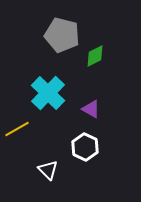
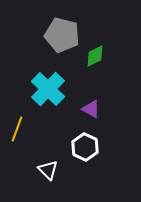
cyan cross: moved 4 px up
yellow line: rotated 40 degrees counterclockwise
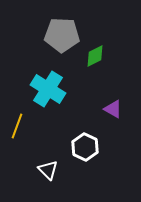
gray pentagon: rotated 12 degrees counterclockwise
cyan cross: rotated 12 degrees counterclockwise
purple triangle: moved 22 px right
yellow line: moved 3 px up
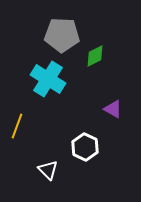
cyan cross: moved 10 px up
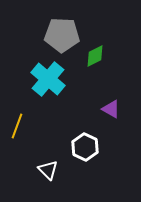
cyan cross: rotated 8 degrees clockwise
purple triangle: moved 2 px left
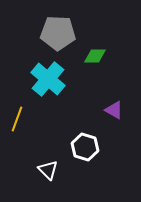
gray pentagon: moved 4 px left, 2 px up
green diamond: rotated 25 degrees clockwise
purple triangle: moved 3 px right, 1 px down
yellow line: moved 7 px up
white hexagon: rotated 8 degrees counterclockwise
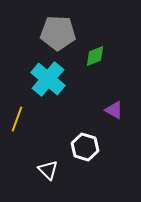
green diamond: rotated 20 degrees counterclockwise
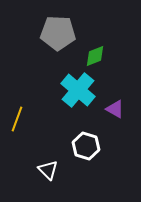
cyan cross: moved 30 px right, 11 px down
purple triangle: moved 1 px right, 1 px up
white hexagon: moved 1 px right, 1 px up
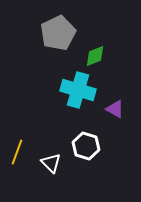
gray pentagon: rotated 28 degrees counterclockwise
cyan cross: rotated 24 degrees counterclockwise
yellow line: moved 33 px down
white triangle: moved 3 px right, 7 px up
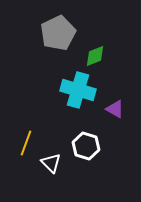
yellow line: moved 9 px right, 9 px up
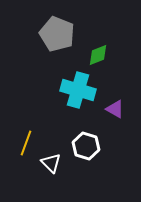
gray pentagon: moved 1 px left, 1 px down; rotated 24 degrees counterclockwise
green diamond: moved 3 px right, 1 px up
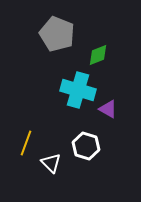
purple triangle: moved 7 px left
